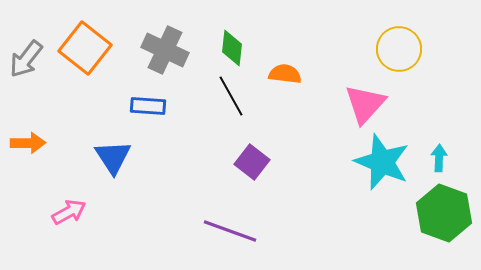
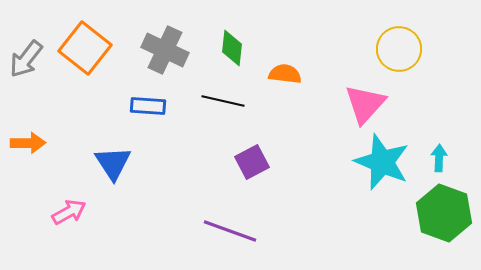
black line: moved 8 px left, 5 px down; rotated 48 degrees counterclockwise
blue triangle: moved 6 px down
purple square: rotated 24 degrees clockwise
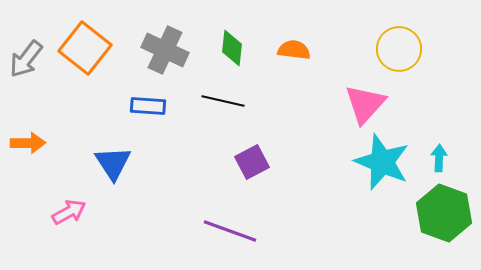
orange semicircle: moved 9 px right, 24 px up
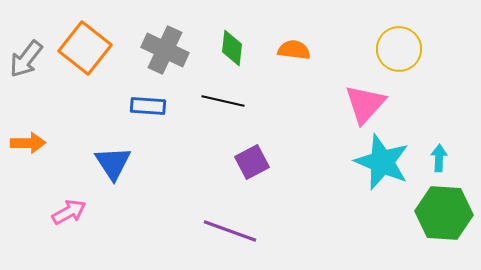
green hexagon: rotated 16 degrees counterclockwise
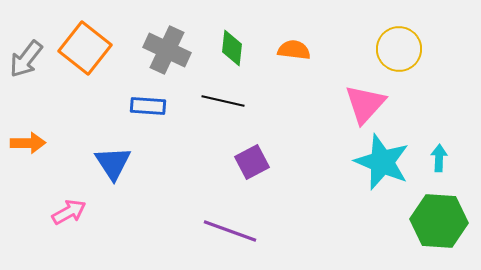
gray cross: moved 2 px right
green hexagon: moved 5 px left, 8 px down
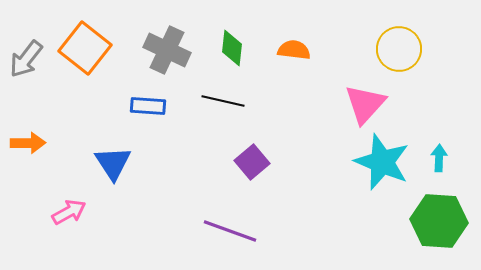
purple square: rotated 12 degrees counterclockwise
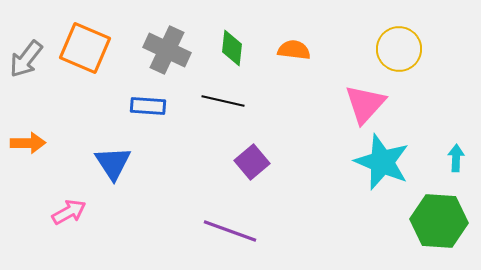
orange square: rotated 15 degrees counterclockwise
cyan arrow: moved 17 px right
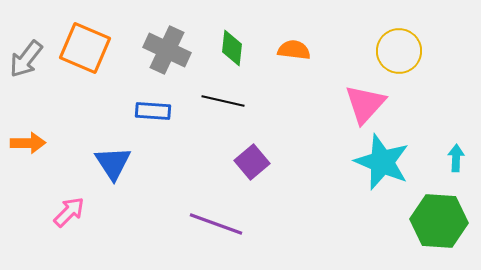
yellow circle: moved 2 px down
blue rectangle: moved 5 px right, 5 px down
pink arrow: rotated 16 degrees counterclockwise
purple line: moved 14 px left, 7 px up
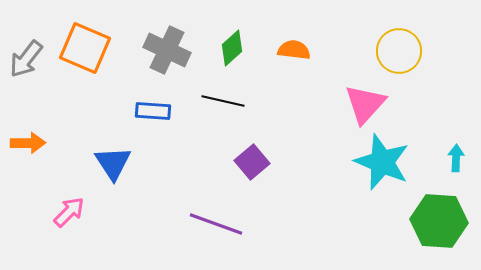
green diamond: rotated 42 degrees clockwise
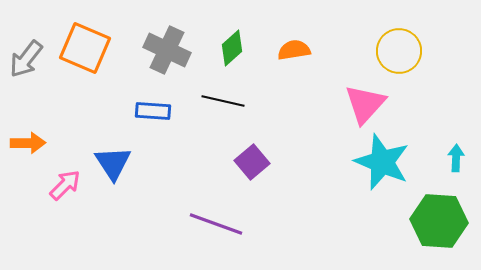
orange semicircle: rotated 16 degrees counterclockwise
pink arrow: moved 4 px left, 27 px up
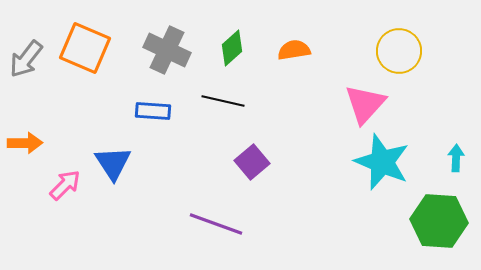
orange arrow: moved 3 px left
